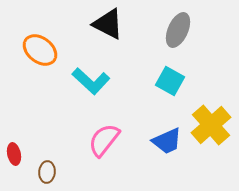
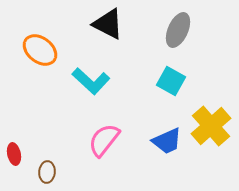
cyan square: moved 1 px right
yellow cross: moved 1 px down
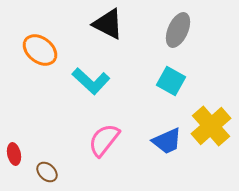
brown ellipse: rotated 50 degrees counterclockwise
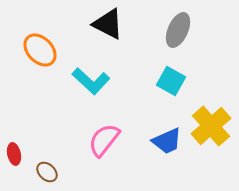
orange ellipse: rotated 8 degrees clockwise
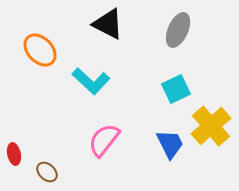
cyan square: moved 5 px right, 8 px down; rotated 36 degrees clockwise
blue trapezoid: moved 3 px right, 3 px down; rotated 92 degrees counterclockwise
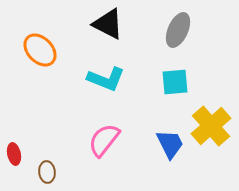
cyan L-shape: moved 15 px right, 2 px up; rotated 21 degrees counterclockwise
cyan square: moved 1 px left, 7 px up; rotated 20 degrees clockwise
brown ellipse: rotated 40 degrees clockwise
